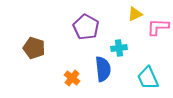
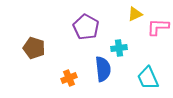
orange cross: moved 3 px left; rotated 28 degrees clockwise
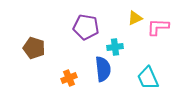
yellow triangle: moved 4 px down
purple pentagon: rotated 20 degrees counterclockwise
cyan cross: moved 4 px left, 1 px up
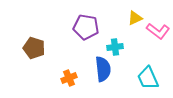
pink L-shape: moved 4 px down; rotated 145 degrees counterclockwise
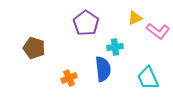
purple pentagon: moved 4 px up; rotated 25 degrees clockwise
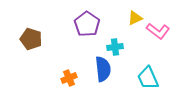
purple pentagon: moved 1 px right, 1 px down
brown pentagon: moved 3 px left, 9 px up
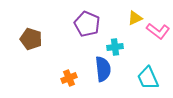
purple pentagon: rotated 10 degrees counterclockwise
